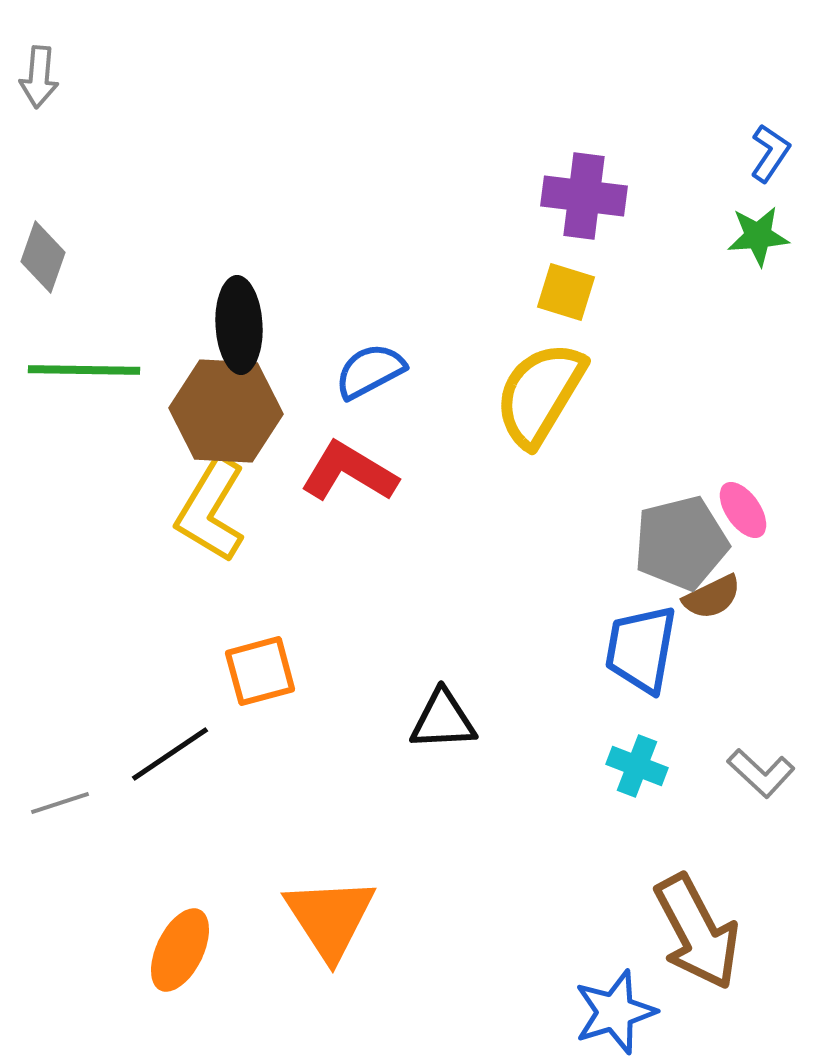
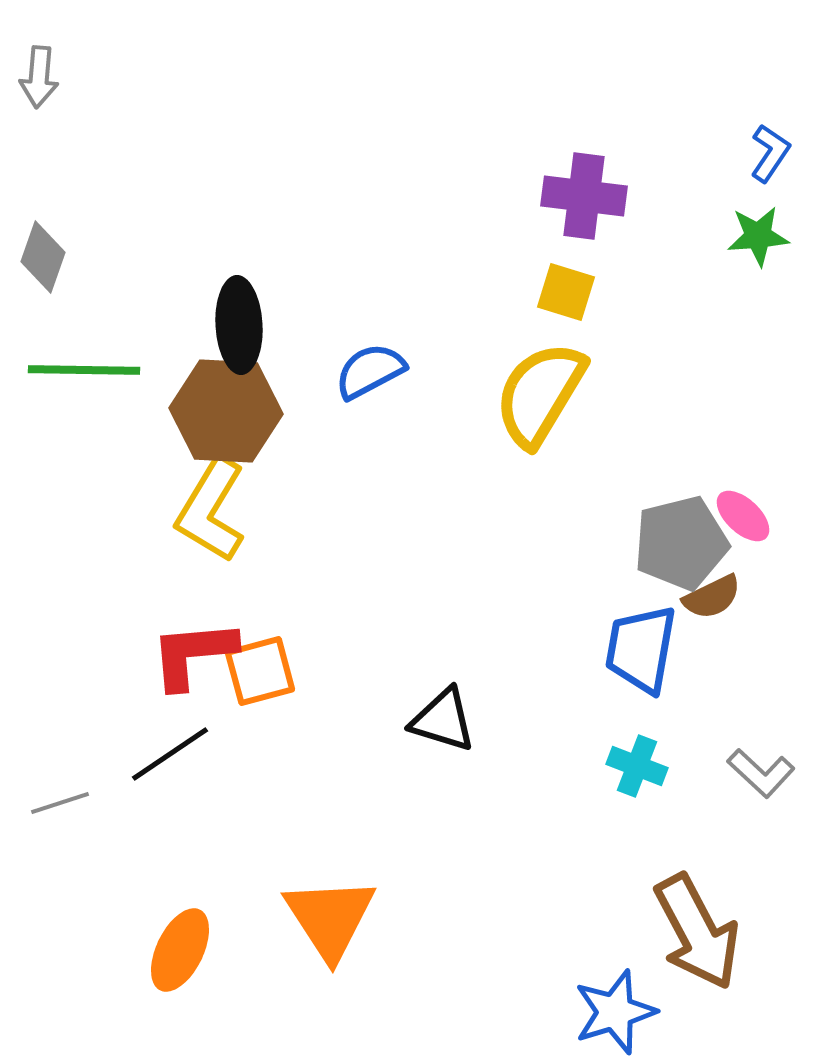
red L-shape: moved 156 px left, 182 px down; rotated 36 degrees counterclockwise
pink ellipse: moved 6 px down; rotated 12 degrees counterclockwise
black triangle: rotated 20 degrees clockwise
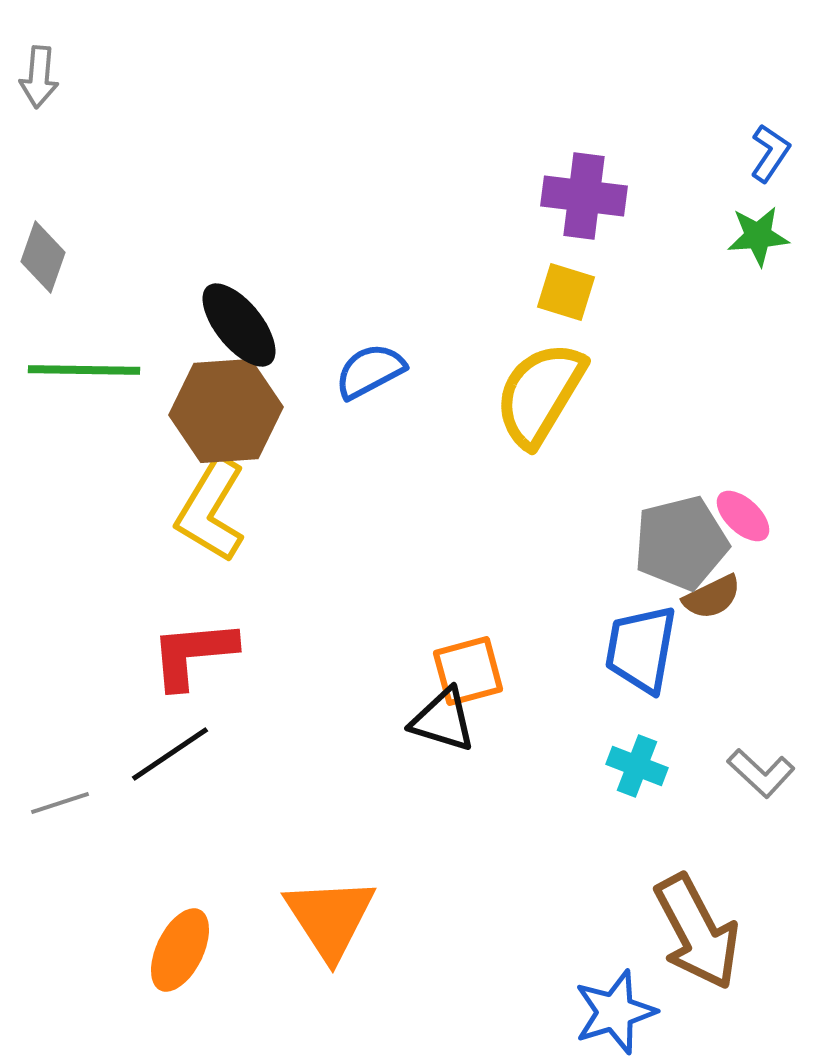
black ellipse: rotated 36 degrees counterclockwise
brown hexagon: rotated 7 degrees counterclockwise
orange square: moved 208 px right
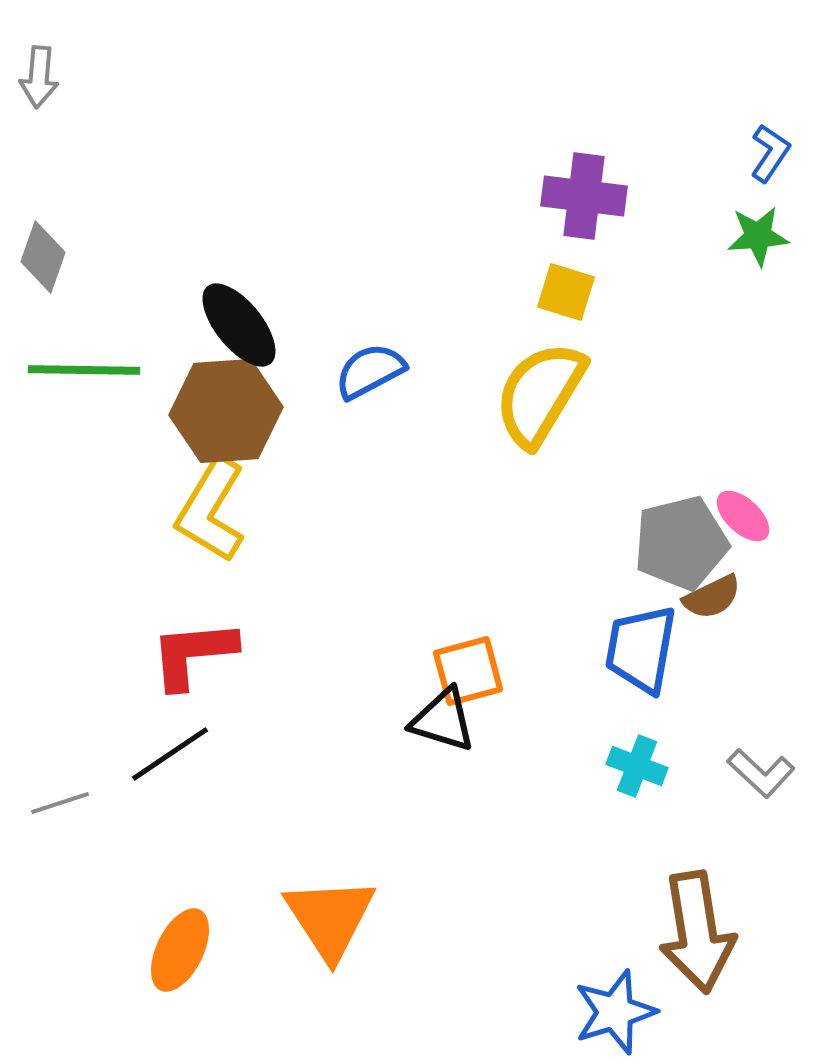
brown arrow: rotated 19 degrees clockwise
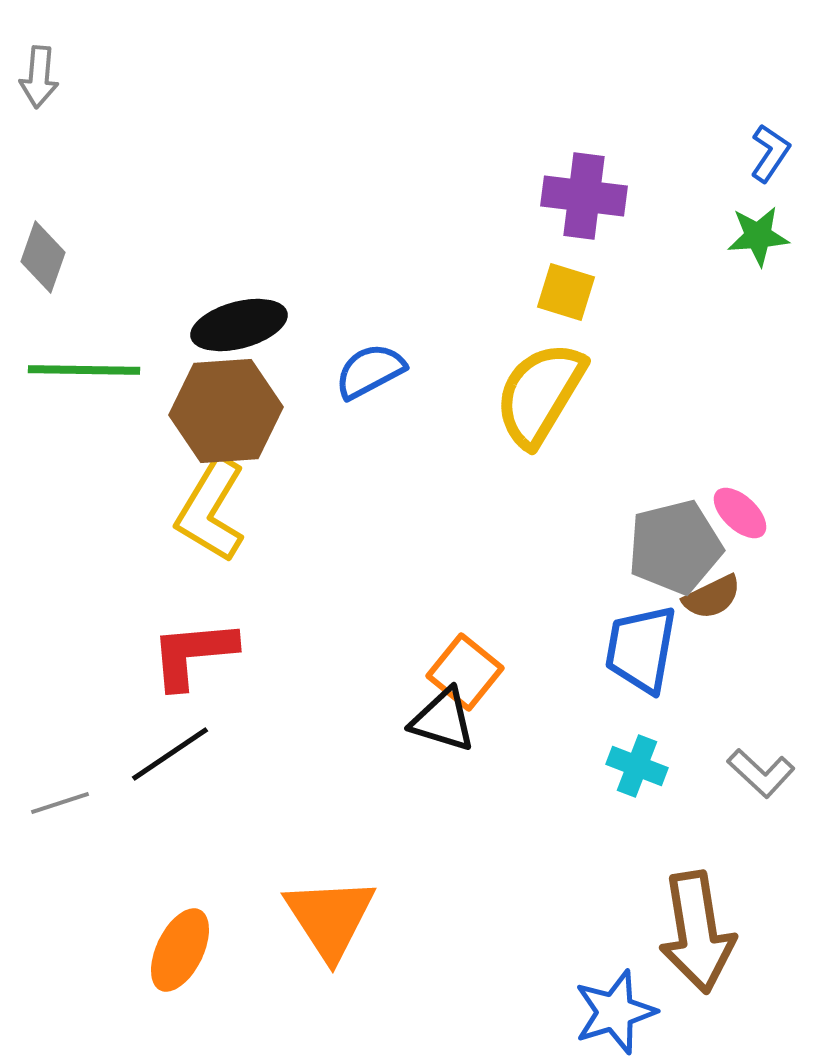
black ellipse: rotated 66 degrees counterclockwise
pink ellipse: moved 3 px left, 3 px up
gray pentagon: moved 6 px left, 4 px down
orange square: moved 3 px left, 1 px down; rotated 36 degrees counterclockwise
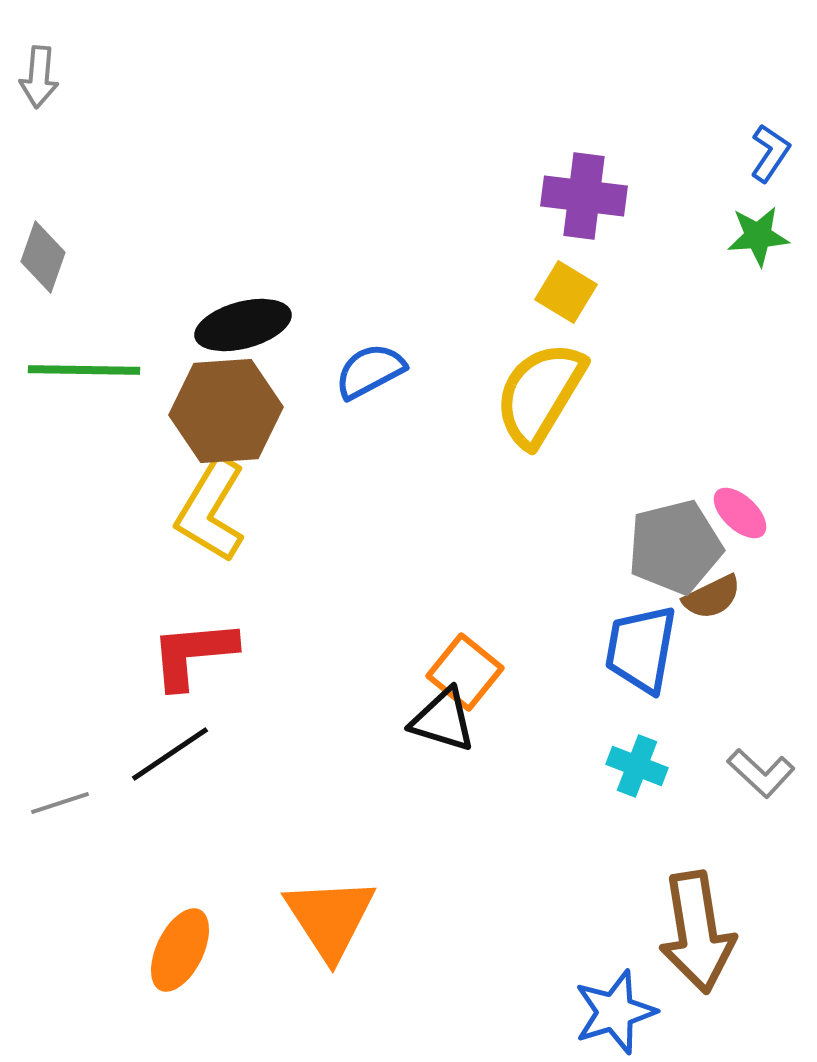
yellow square: rotated 14 degrees clockwise
black ellipse: moved 4 px right
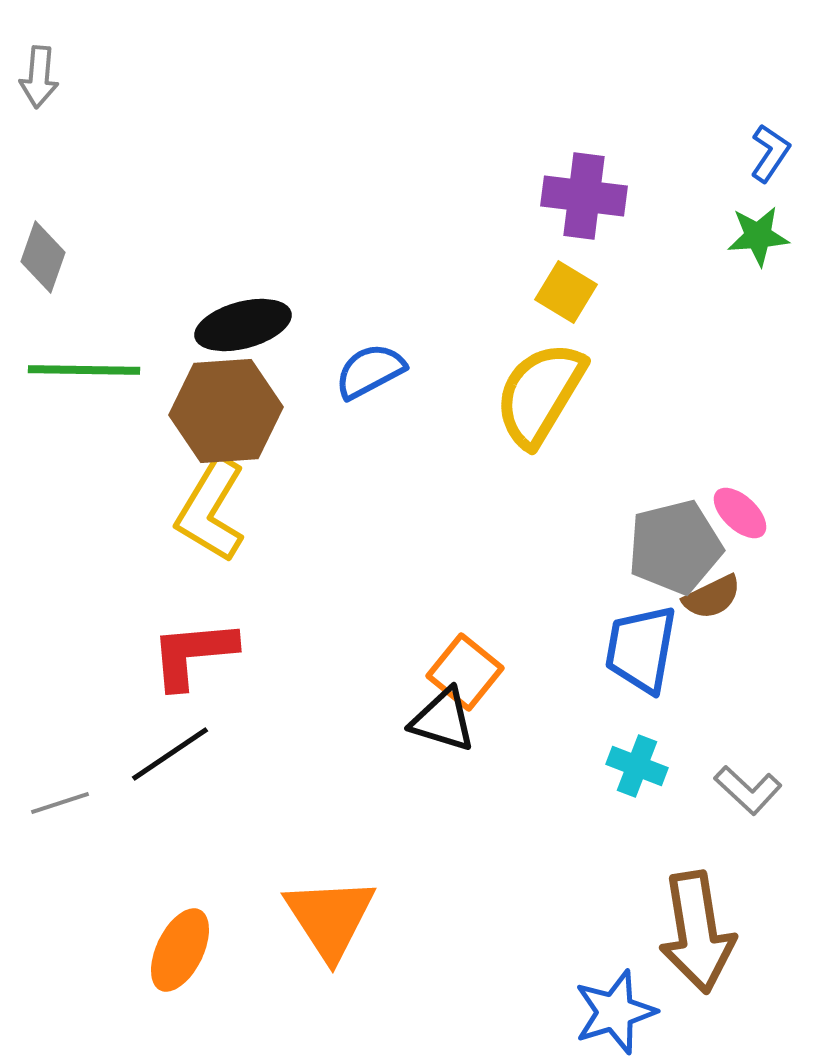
gray L-shape: moved 13 px left, 17 px down
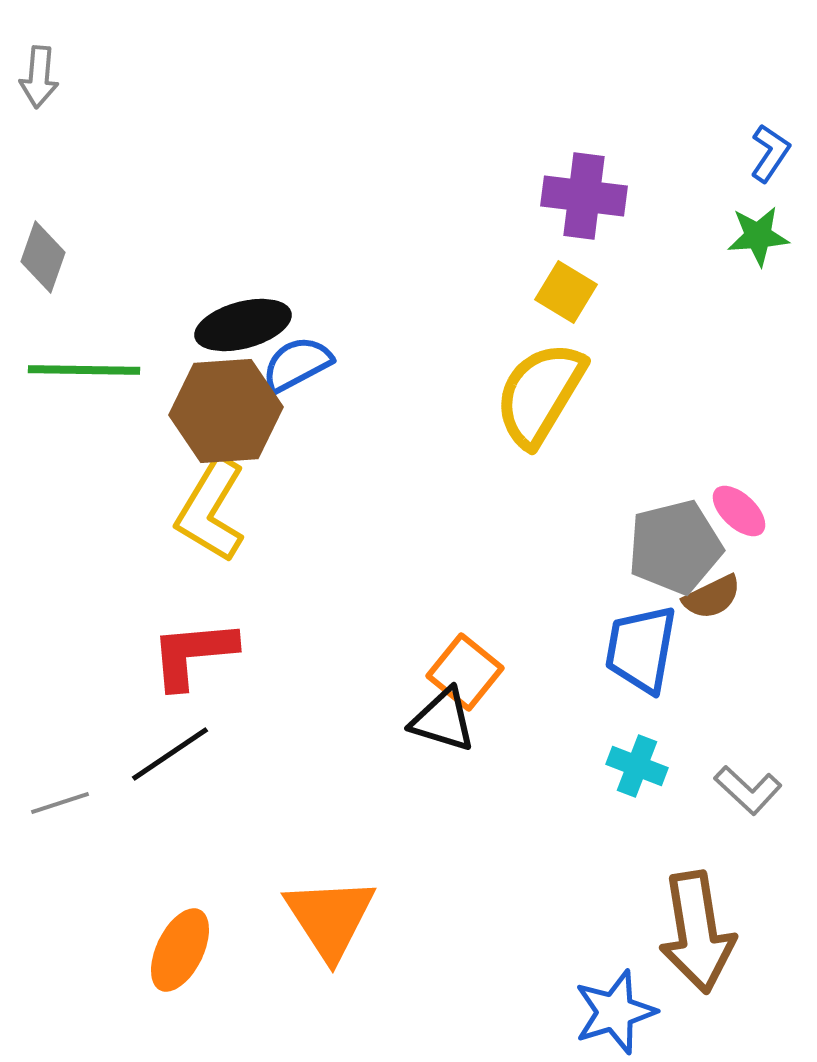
blue semicircle: moved 73 px left, 7 px up
pink ellipse: moved 1 px left, 2 px up
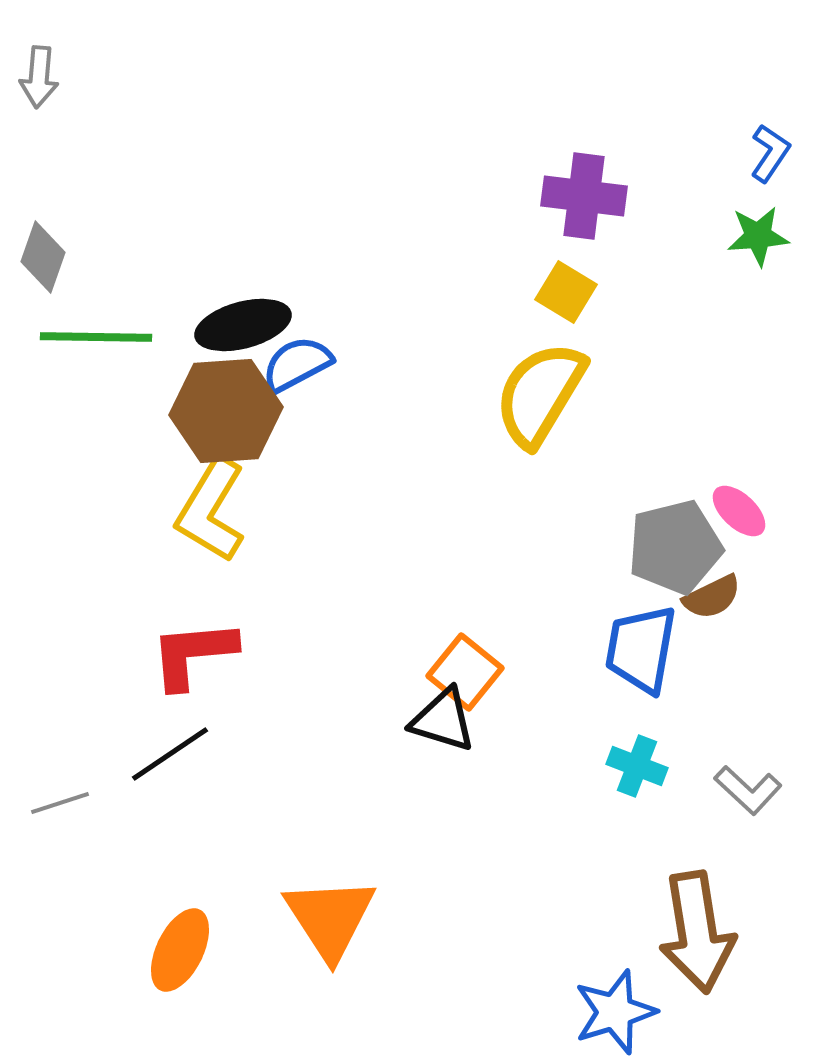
green line: moved 12 px right, 33 px up
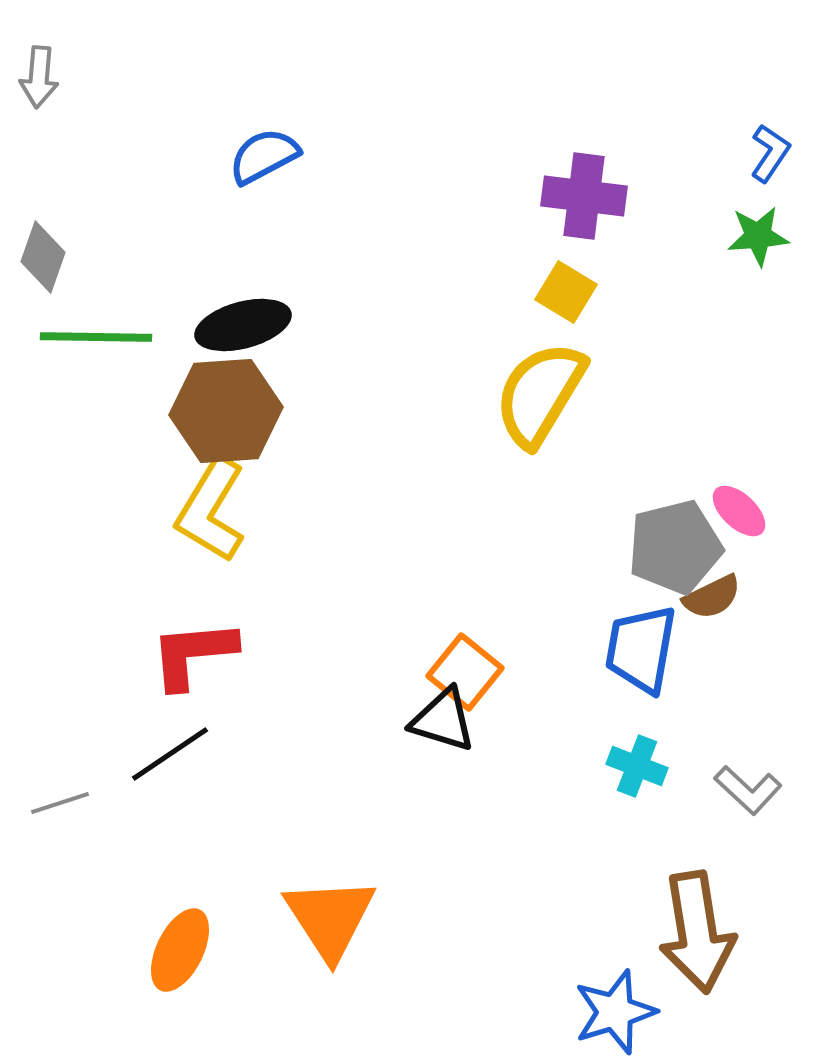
blue semicircle: moved 33 px left, 208 px up
